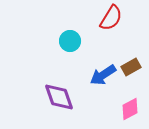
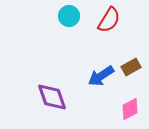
red semicircle: moved 2 px left, 2 px down
cyan circle: moved 1 px left, 25 px up
blue arrow: moved 2 px left, 1 px down
purple diamond: moved 7 px left
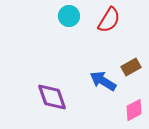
blue arrow: moved 2 px right, 5 px down; rotated 64 degrees clockwise
pink diamond: moved 4 px right, 1 px down
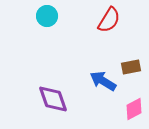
cyan circle: moved 22 px left
brown rectangle: rotated 18 degrees clockwise
purple diamond: moved 1 px right, 2 px down
pink diamond: moved 1 px up
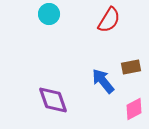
cyan circle: moved 2 px right, 2 px up
blue arrow: rotated 20 degrees clockwise
purple diamond: moved 1 px down
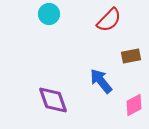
red semicircle: rotated 12 degrees clockwise
brown rectangle: moved 11 px up
blue arrow: moved 2 px left
pink diamond: moved 4 px up
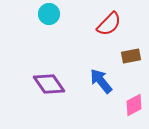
red semicircle: moved 4 px down
purple diamond: moved 4 px left, 16 px up; rotated 16 degrees counterclockwise
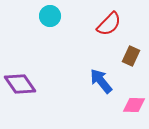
cyan circle: moved 1 px right, 2 px down
brown rectangle: rotated 54 degrees counterclockwise
purple diamond: moved 29 px left
pink diamond: rotated 30 degrees clockwise
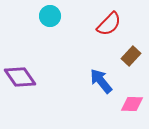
brown rectangle: rotated 18 degrees clockwise
purple diamond: moved 7 px up
pink diamond: moved 2 px left, 1 px up
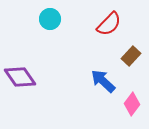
cyan circle: moved 3 px down
blue arrow: moved 2 px right; rotated 8 degrees counterclockwise
pink diamond: rotated 55 degrees counterclockwise
